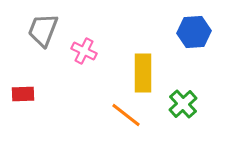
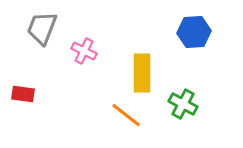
gray trapezoid: moved 1 px left, 2 px up
yellow rectangle: moved 1 px left
red rectangle: rotated 10 degrees clockwise
green cross: rotated 20 degrees counterclockwise
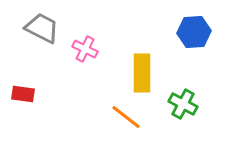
gray trapezoid: rotated 96 degrees clockwise
pink cross: moved 1 px right, 2 px up
orange line: moved 2 px down
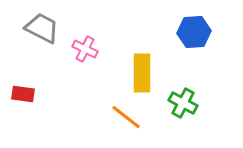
green cross: moved 1 px up
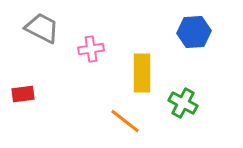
pink cross: moved 6 px right; rotated 35 degrees counterclockwise
red rectangle: rotated 15 degrees counterclockwise
orange line: moved 1 px left, 4 px down
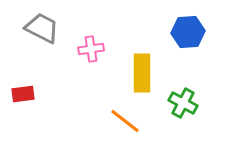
blue hexagon: moved 6 px left
